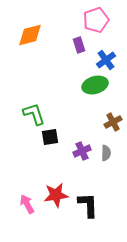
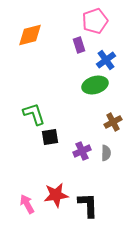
pink pentagon: moved 1 px left, 1 px down
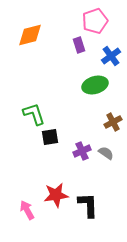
blue cross: moved 5 px right, 4 px up
gray semicircle: rotated 56 degrees counterclockwise
pink arrow: moved 6 px down
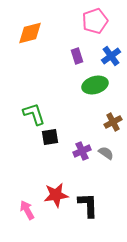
orange diamond: moved 2 px up
purple rectangle: moved 2 px left, 11 px down
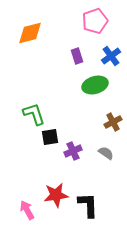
purple cross: moved 9 px left
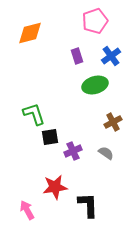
red star: moved 1 px left, 8 px up
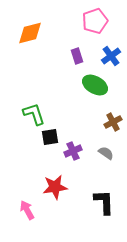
green ellipse: rotated 45 degrees clockwise
black L-shape: moved 16 px right, 3 px up
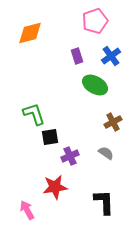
purple cross: moved 3 px left, 5 px down
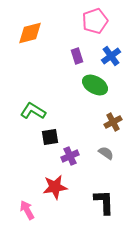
green L-shape: moved 1 px left, 3 px up; rotated 40 degrees counterclockwise
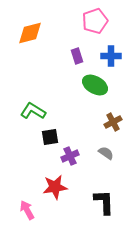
blue cross: rotated 36 degrees clockwise
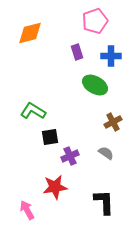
purple rectangle: moved 4 px up
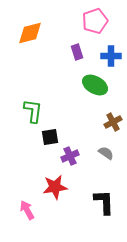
green L-shape: rotated 65 degrees clockwise
